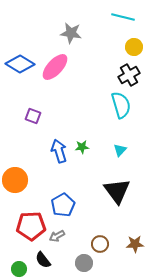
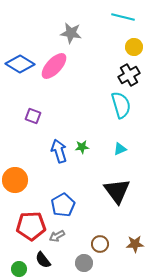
pink ellipse: moved 1 px left, 1 px up
cyan triangle: moved 1 px up; rotated 24 degrees clockwise
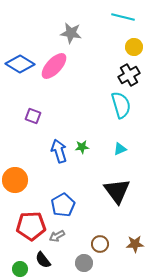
green circle: moved 1 px right
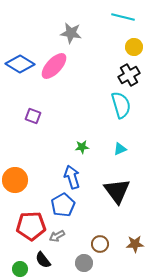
blue arrow: moved 13 px right, 26 px down
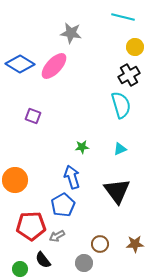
yellow circle: moved 1 px right
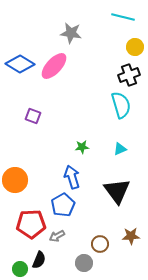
black cross: rotated 10 degrees clockwise
red pentagon: moved 2 px up
brown star: moved 4 px left, 8 px up
black semicircle: moved 4 px left; rotated 120 degrees counterclockwise
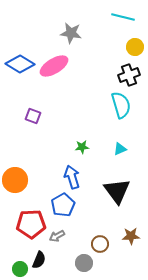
pink ellipse: rotated 16 degrees clockwise
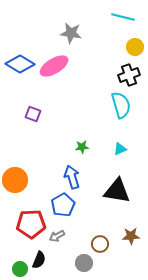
purple square: moved 2 px up
black triangle: rotated 44 degrees counterclockwise
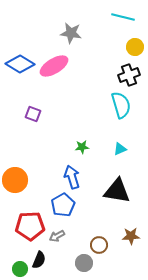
red pentagon: moved 1 px left, 2 px down
brown circle: moved 1 px left, 1 px down
